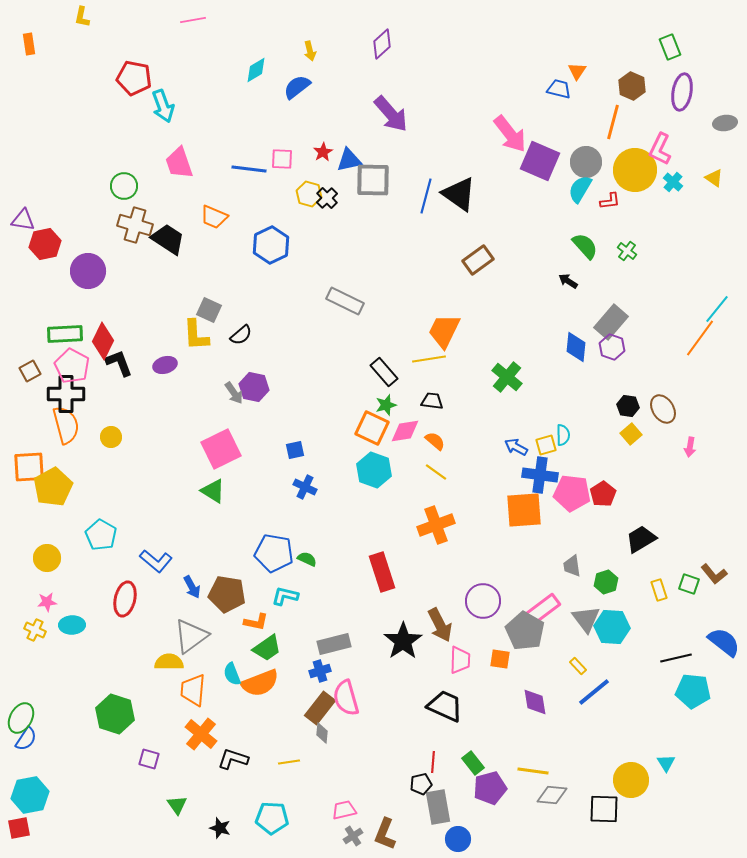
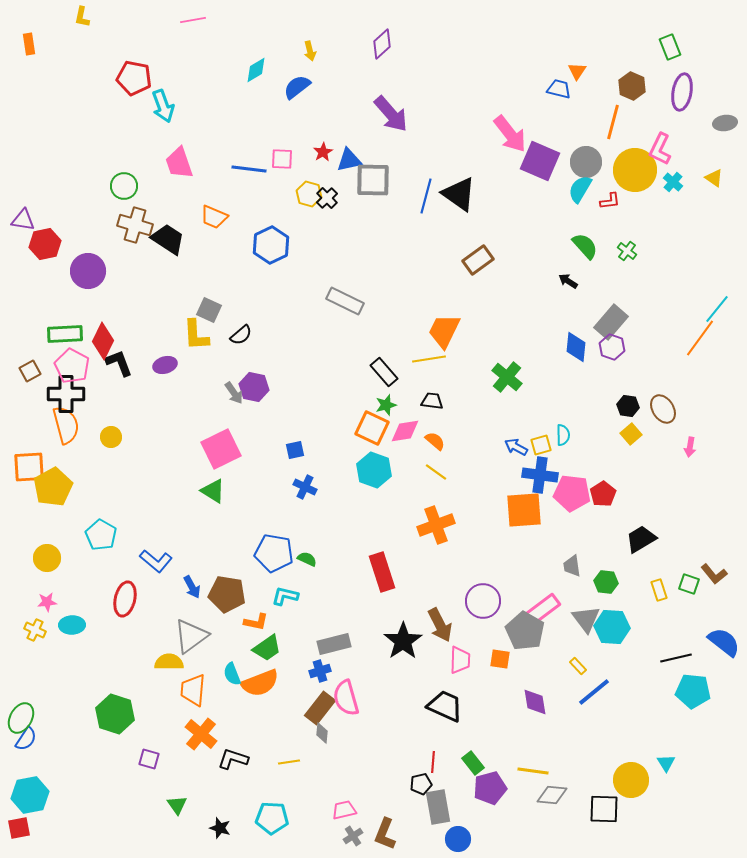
yellow square at (546, 445): moved 5 px left
green hexagon at (606, 582): rotated 25 degrees clockwise
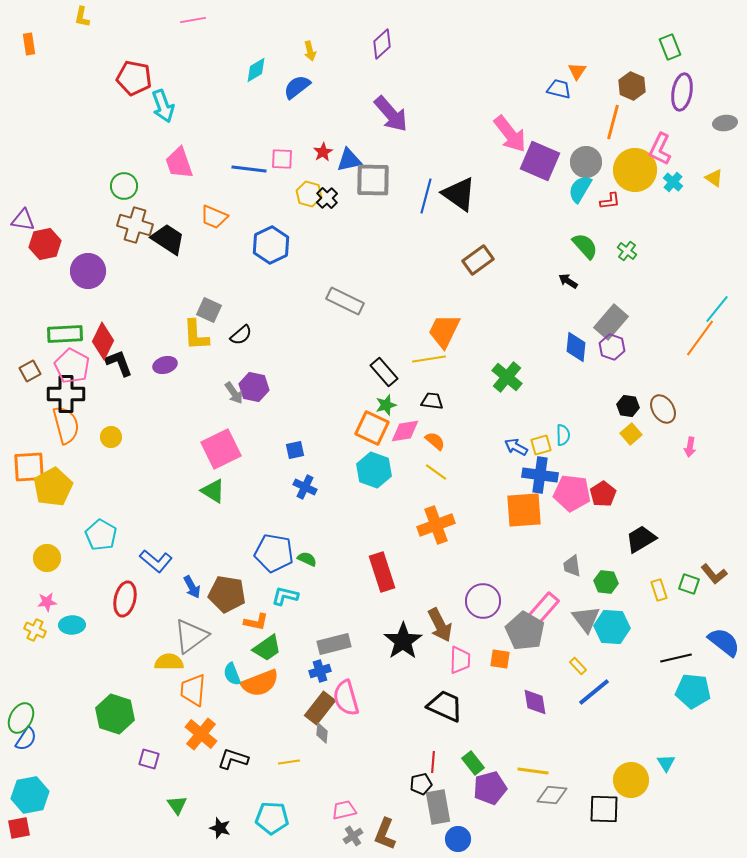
pink rectangle at (543, 609): rotated 12 degrees counterclockwise
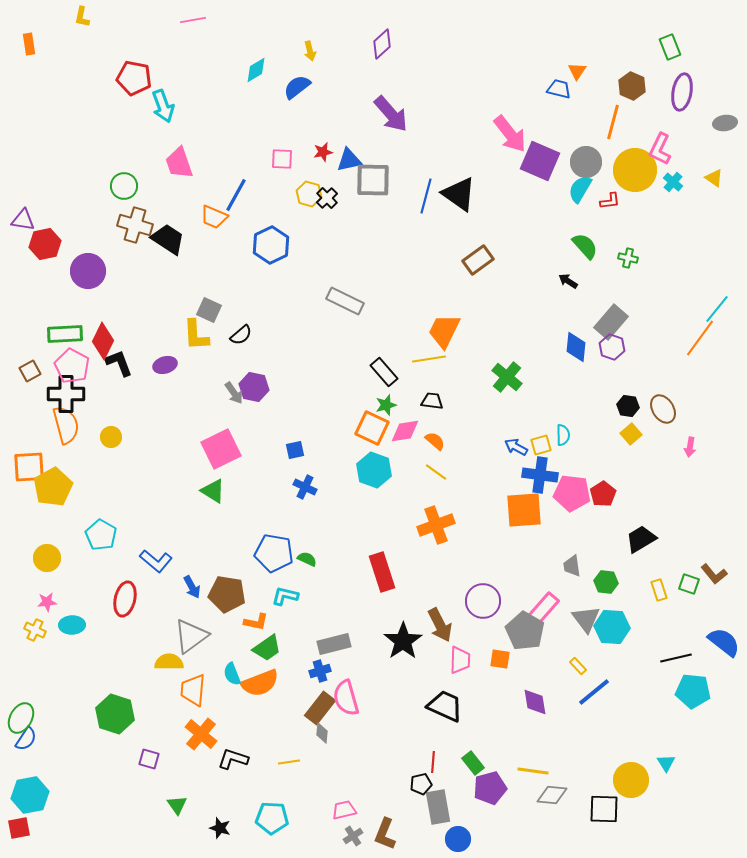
red star at (323, 152): rotated 18 degrees clockwise
blue line at (249, 169): moved 13 px left, 26 px down; rotated 68 degrees counterclockwise
green cross at (627, 251): moved 1 px right, 7 px down; rotated 24 degrees counterclockwise
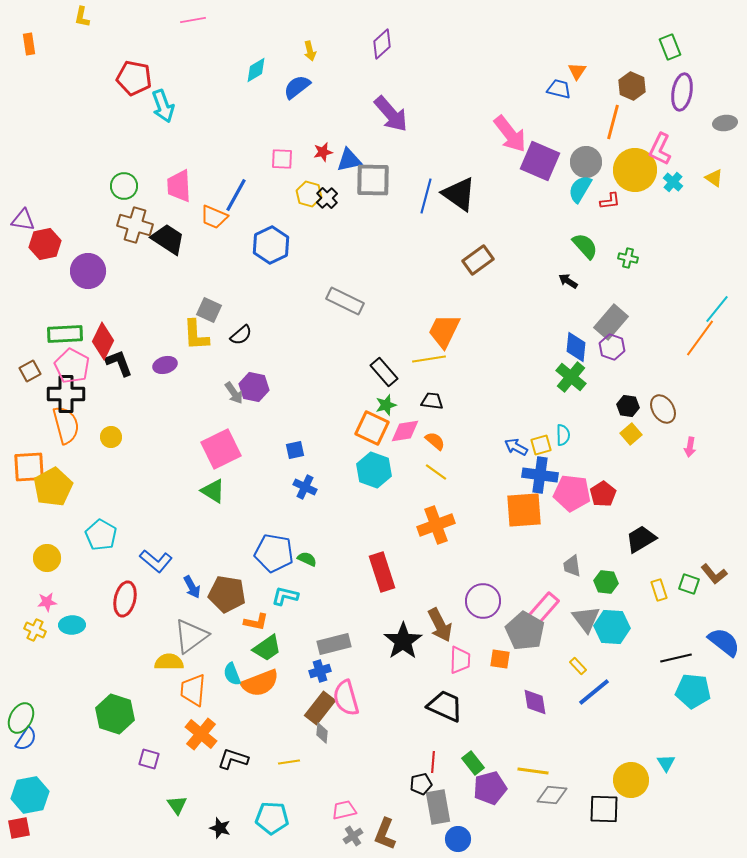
pink trapezoid at (179, 163): moved 23 px down; rotated 16 degrees clockwise
green cross at (507, 377): moved 64 px right
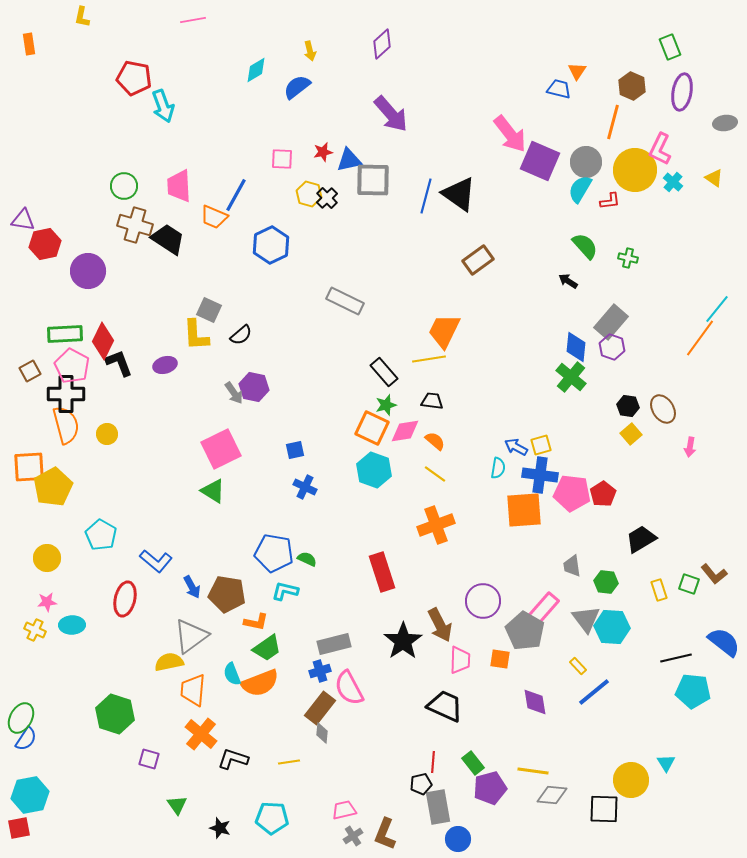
cyan semicircle at (563, 435): moved 65 px left, 33 px down; rotated 10 degrees clockwise
yellow circle at (111, 437): moved 4 px left, 3 px up
yellow line at (436, 472): moved 1 px left, 2 px down
cyan L-shape at (285, 596): moved 5 px up
yellow semicircle at (169, 662): rotated 12 degrees counterclockwise
pink semicircle at (346, 698): moved 3 px right, 10 px up; rotated 12 degrees counterclockwise
